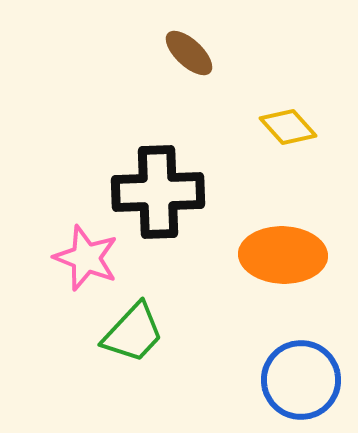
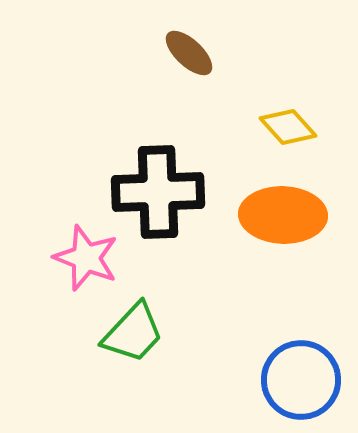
orange ellipse: moved 40 px up
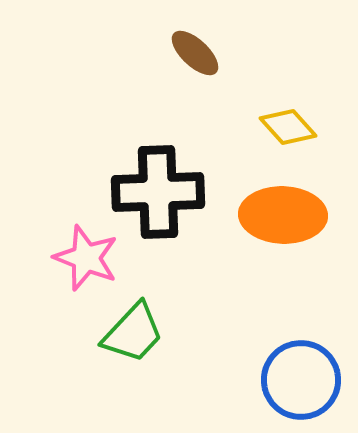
brown ellipse: moved 6 px right
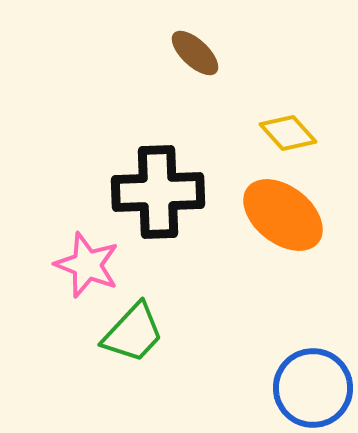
yellow diamond: moved 6 px down
orange ellipse: rotated 36 degrees clockwise
pink star: moved 1 px right, 7 px down
blue circle: moved 12 px right, 8 px down
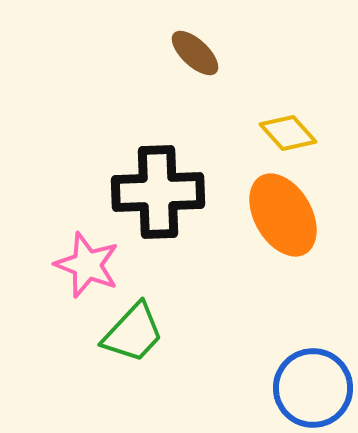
orange ellipse: rotated 22 degrees clockwise
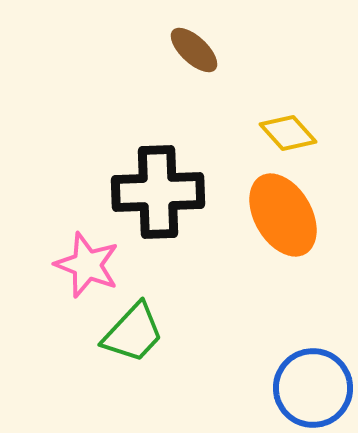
brown ellipse: moved 1 px left, 3 px up
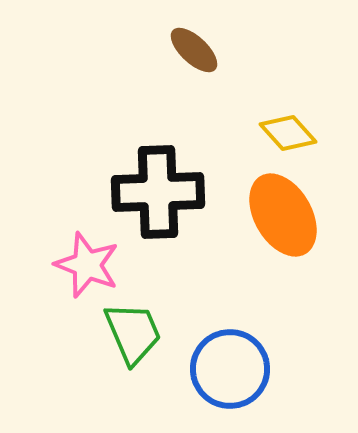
green trapezoid: rotated 66 degrees counterclockwise
blue circle: moved 83 px left, 19 px up
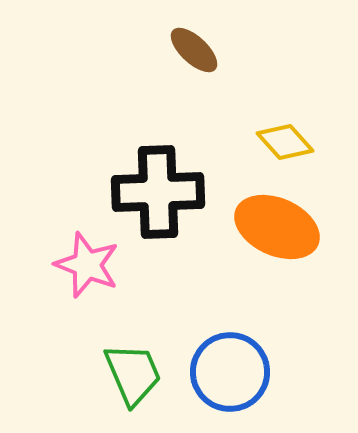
yellow diamond: moved 3 px left, 9 px down
orange ellipse: moved 6 px left, 12 px down; rotated 36 degrees counterclockwise
green trapezoid: moved 41 px down
blue circle: moved 3 px down
